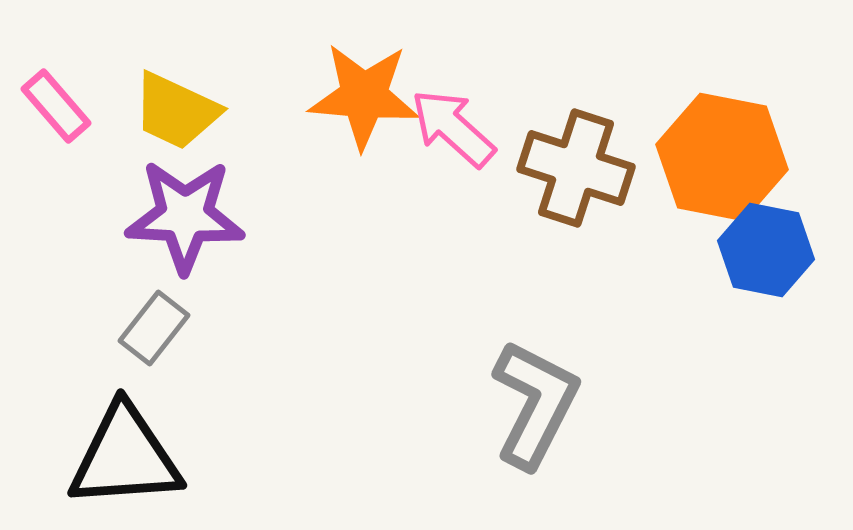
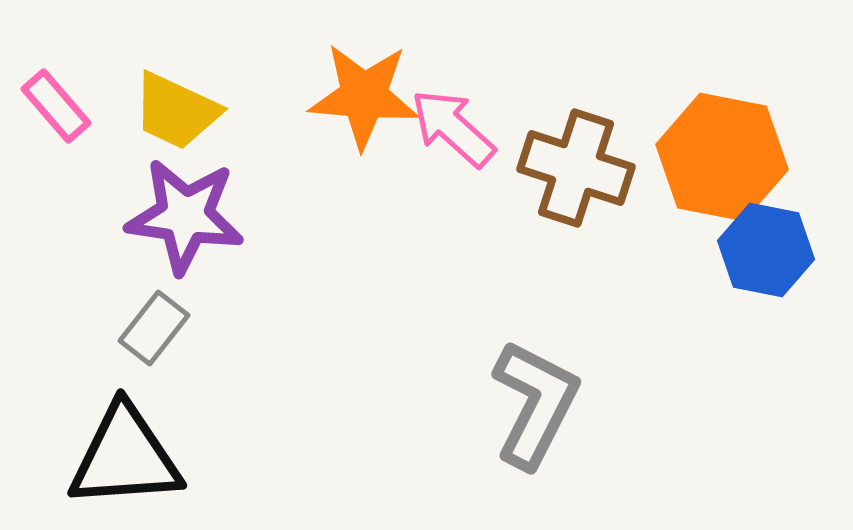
purple star: rotated 5 degrees clockwise
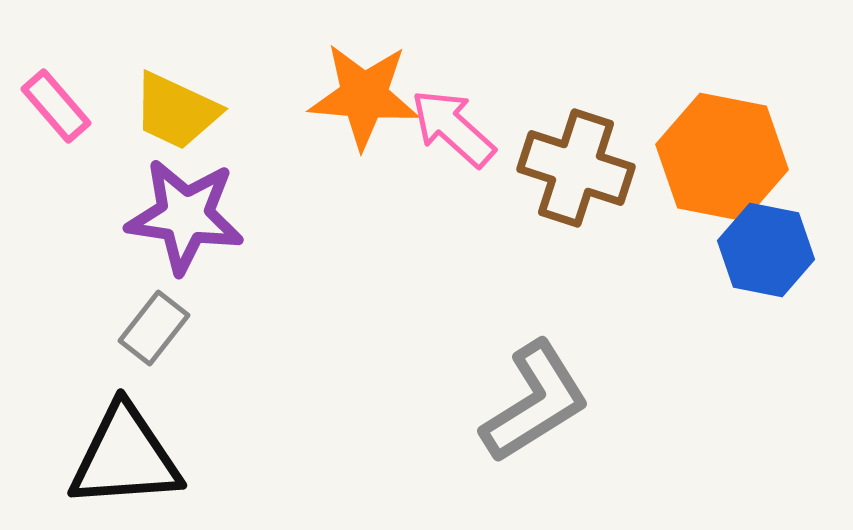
gray L-shape: moved 2 px up; rotated 31 degrees clockwise
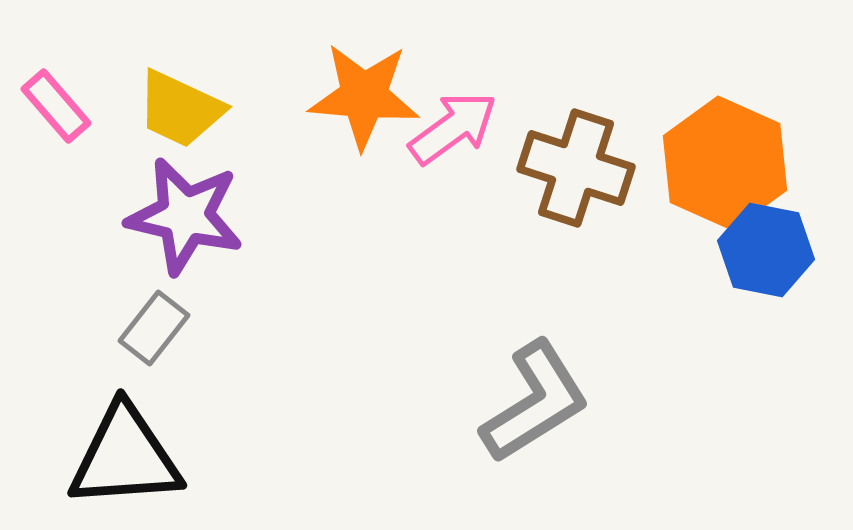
yellow trapezoid: moved 4 px right, 2 px up
pink arrow: rotated 102 degrees clockwise
orange hexagon: moved 3 px right, 6 px down; rotated 13 degrees clockwise
purple star: rotated 5 degrees clockwise
